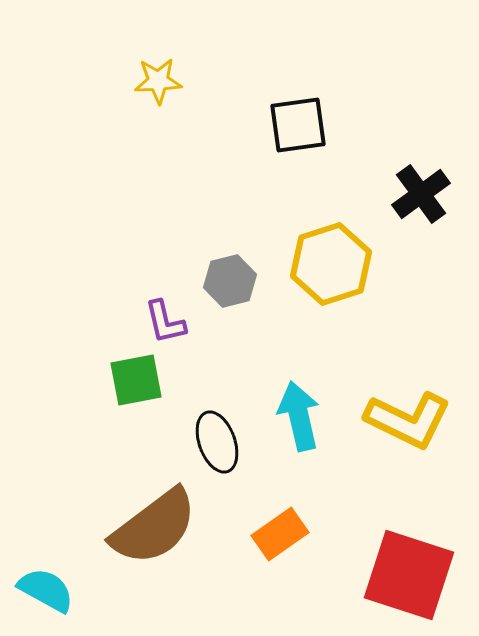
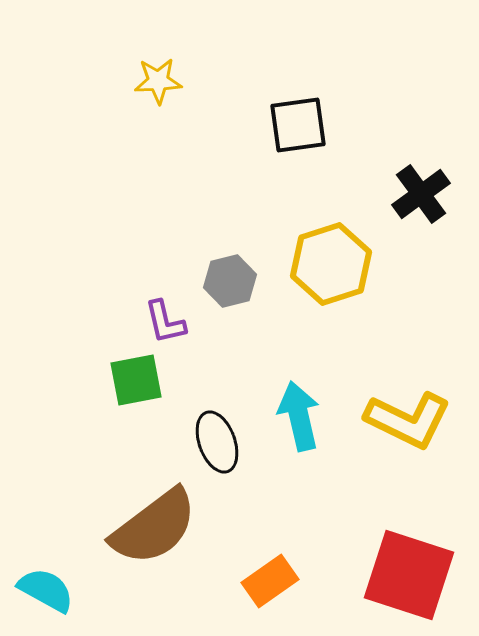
orange rectangle: moved 10 px left, 47 px down
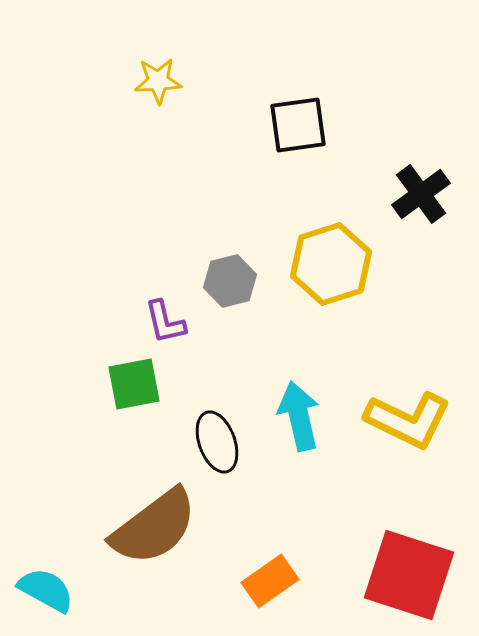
green square: moved 2 px left, 4 px down
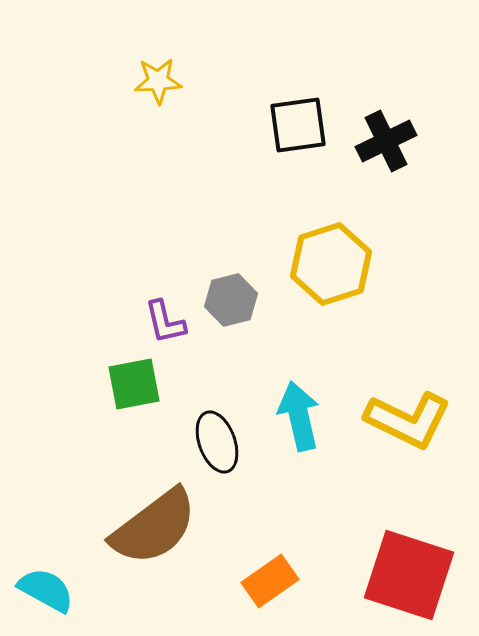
black cross: moved 35 px left, 53 px up; rotated 10 degrees clockwise
gray hexagon: moved 1 px right, 19 px down
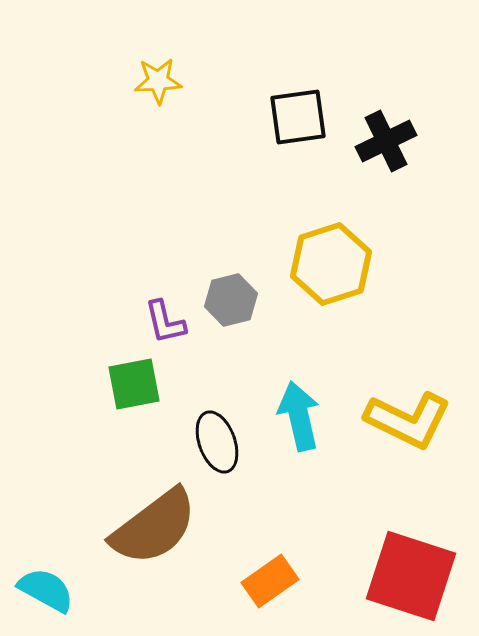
black square: moved 8 px up
red square: moved 2 px right, 1 px down
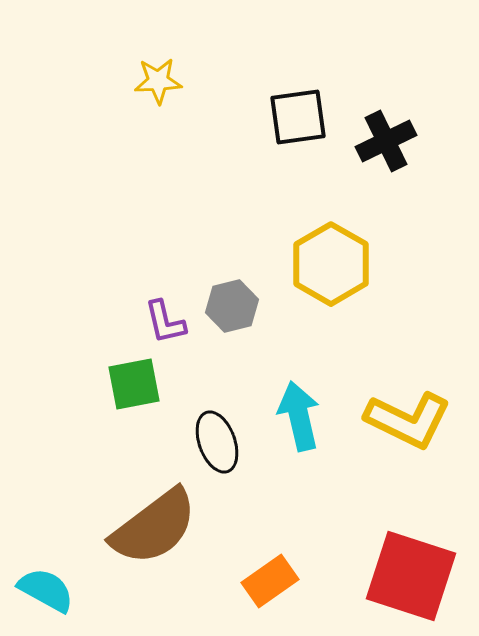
yellow hexagon: rotated 12 degrees counterclockwise
gray hexagon: moved 1 px right, 6 px down
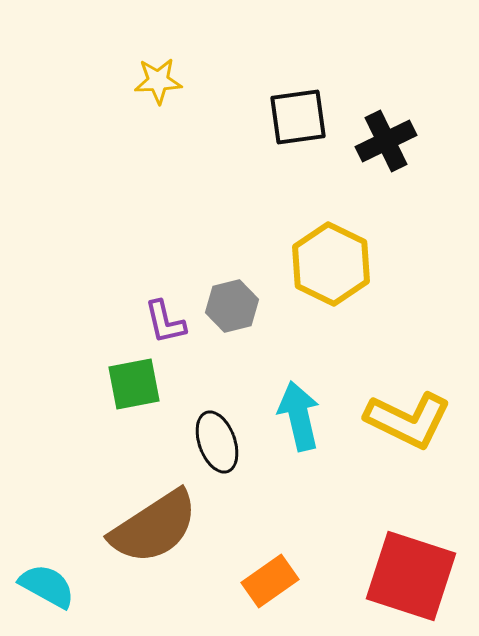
yellow hexagon: rotated 4 degrees counterclockwise
brown semicircle: rotated 4 degrees clockwise
cyan semicircle: moved 1 px right, 4 px up
